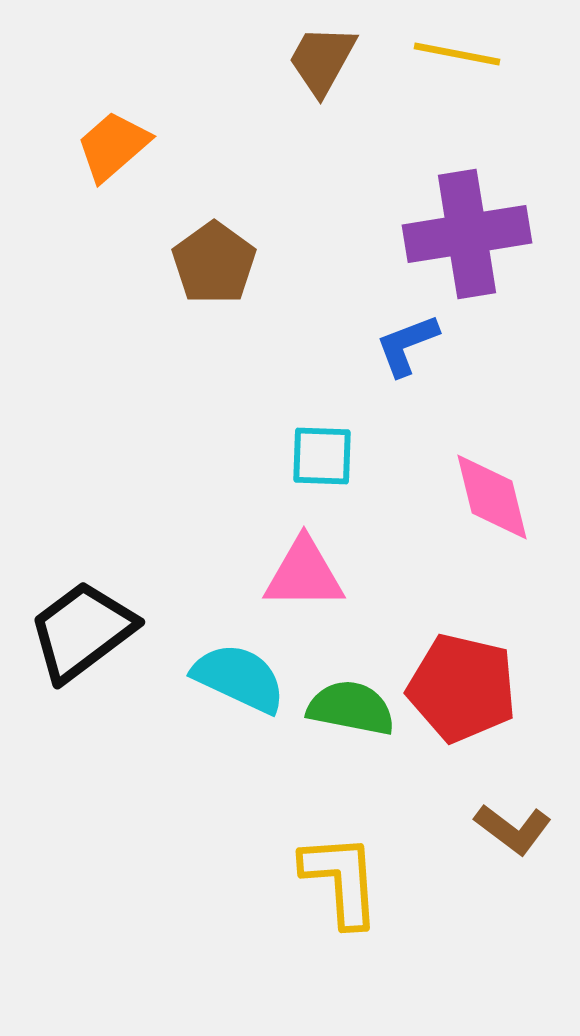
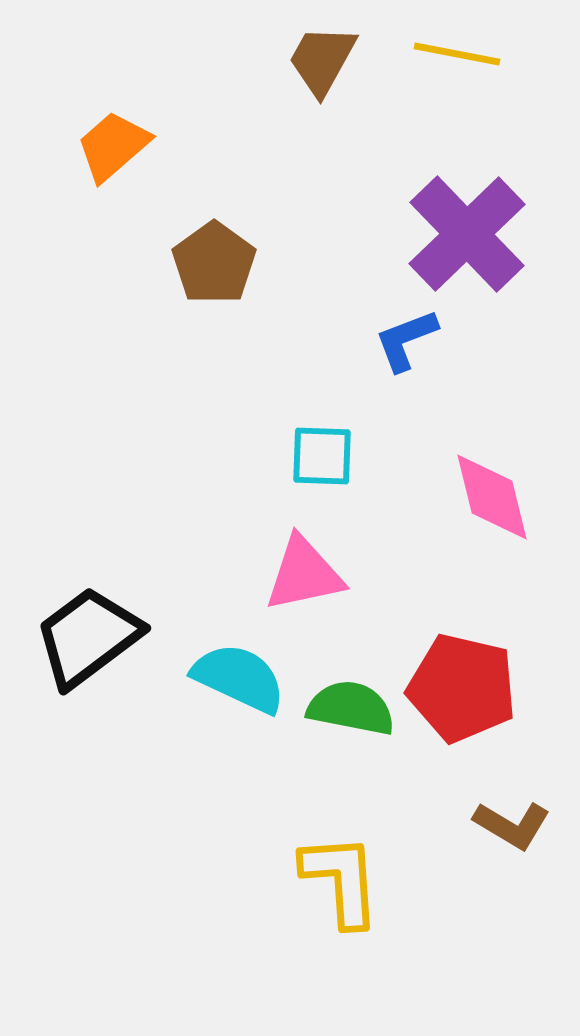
purple cross: rotated 35 degrees counterclockwise
blue L-shape: moved 1 px left, 5 px up
pink triangle: rotated 12 degrees counterclockwise
black trapezoid: moved 6 px right, 6 px down
brown L-shape: moved 1 px left, 4 px up; rotated 6 degrees counterclockwise
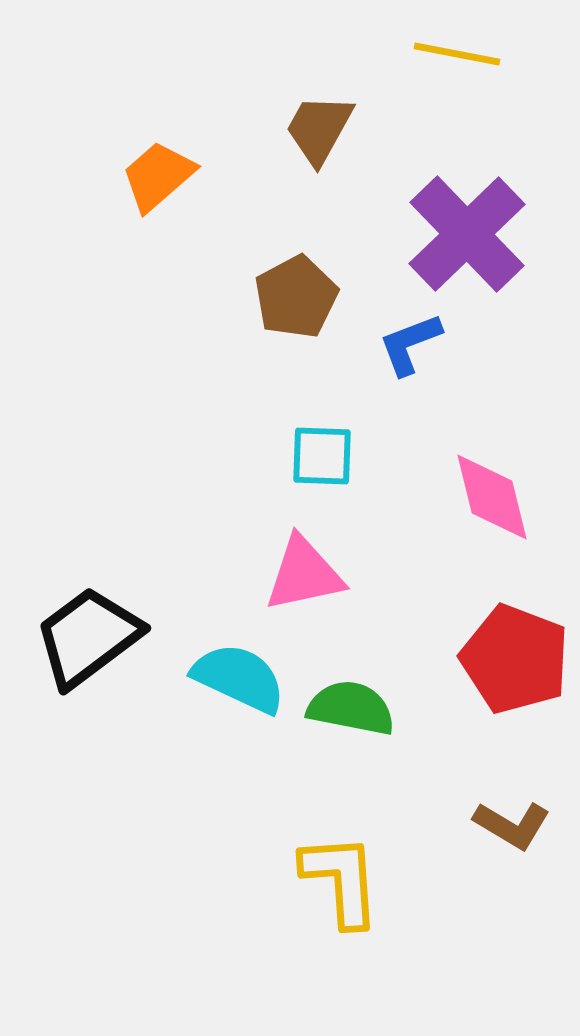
brown trapezoid: moved 3 px left, 69 px down
orange trapezoid: moved 45 px right, 30 px down
brown pentagon: moved 82 px right, 34 px down; rotated 8 degrees clockwise
blue L-shape: moved 4 px right, 4 px down
red pentagon: moved 53 px right, 29 px up; rotated 8 degrees clockwise
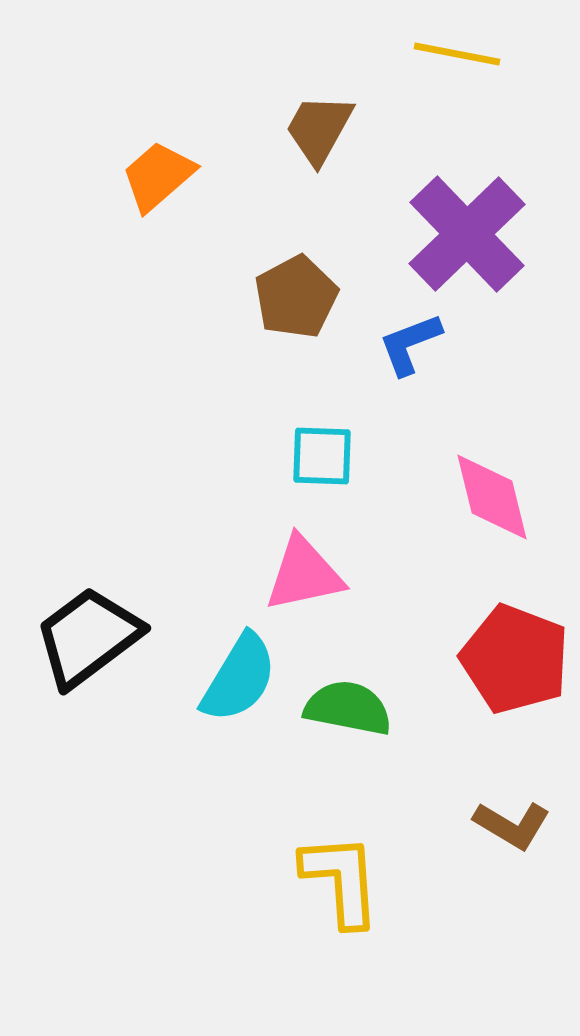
cyan semicircle: rotated 96 degrees clockwise
green semicircle: moved 3 px left
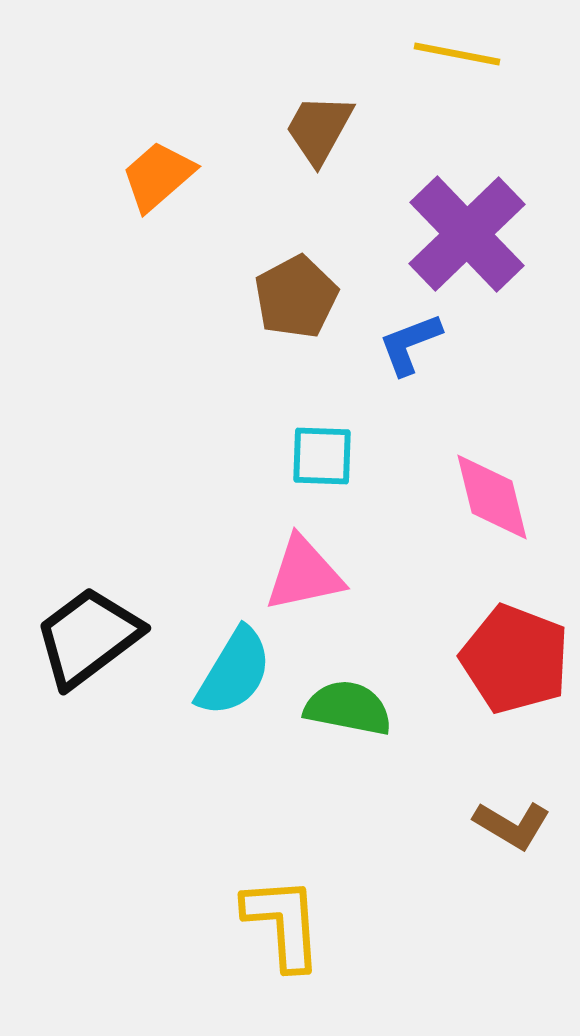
cyan semicircle: moved 5 px left, 6 px up
yellow L-shape: moved 58 px left, 43 px down
